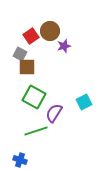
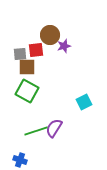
brown circle: moved 4 px down
red square: moved 5 px right, 14 px down; rotated 28 degrees clockwise
gray square: rotated 32 degrees counterclockwise
green square: moved 7 px left, 6 px up
purple semicircle: moved 15 px down
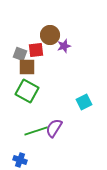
gray square: rotated 24 degrees clockwise
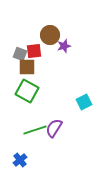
red square: moved 2 px left, 1 px down
green line: moved 1 px left, 1 px up
blue cross: rotated 32 degrees clockwise
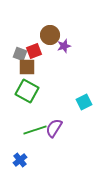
red square: rotated 14 degrees counterclockwise
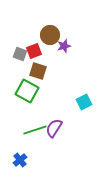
brown square: moved 11 px right, 4 px down; rotated 18 degrees clockwise
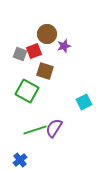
brown circle: moved 3 px left, 1 px up
brown square: moved 7 px right
